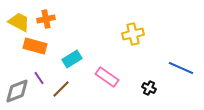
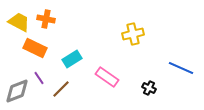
orange cross: rotated 24 degrees clockwise
orange rectangle: moved 2 px down; rotated 10 degrees clockwise
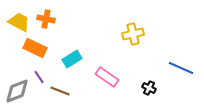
purple line: moved 1 px up
brown line: moved 1 px left, 2 px down; rotated 66 degrees clockwise
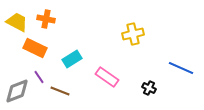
yellow trapezoid: moved 2 px left
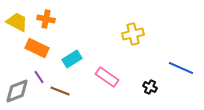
orange rectangle: moved 2 px right
black cross: moved 1 px right, 1 px up
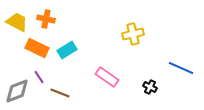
cyan rectangle: moved 5 px left, 9 px up
brown line: moved 2 px down
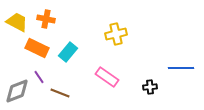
yellow cross: moved 17 px left
cyan rectangle: moved 1 px right, 2 px down; rotated 18 degrees counterclockwise
blue line: rotated 25 degrees counterclockwise
black cross: rotated 32 degrees counterclockwise
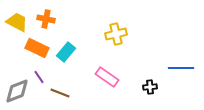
cyan rectangle: moved 2 px left
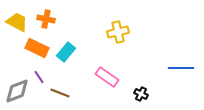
yellow cross: moved 2 px right, 2 px up
black cross: moved 9 px left, 7 px down; rotated 32 degrees clockwise
